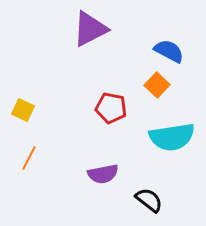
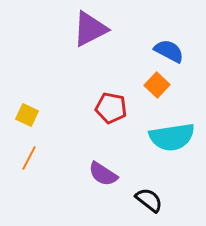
yellow square: moved 4 px right, 5 px down
purple semicircle: rotated 44 degrees clockwise
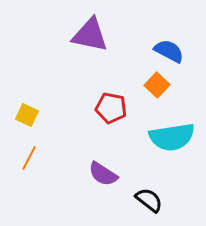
purple triangle: moved 6 px down; rotated 39 degrees clockwise
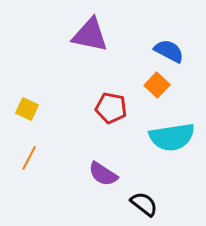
yellow square: moved 6 px up
black semicircle: moved 5 px left, 4 px down
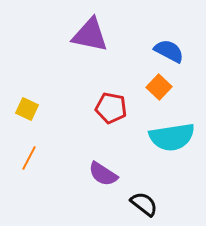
orange square: moved 2 px right, 2 px down
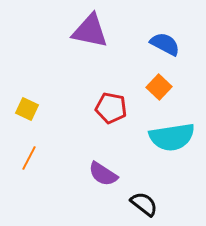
purple triangle: moved 4 px up
blue semicircle: moved 4 px left, 7 px up
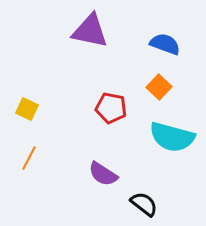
blue semicircle: rotated 8 degrees counterclockwise
cyan semicircle: rotated 24 degrees clockwise
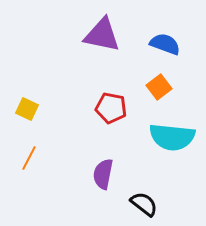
purple triangle: moved 12 px right, 4 px down
orange square: rotated 10 degrees clockwise
cyan semicircle: rotated 9 degrees counterclockwise
purple semicircle: rotated 68 degrees clockwise
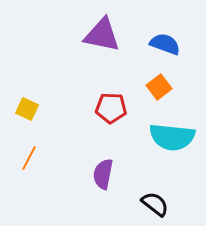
red pentagon: rotated 8 degrees counterclockwise
black semicircle: moved 11 px right
